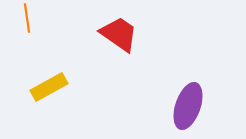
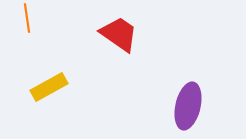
purple ellipse: rotated 6 degrees counterclockwise
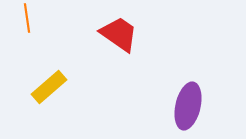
yellow rectangle: rotated 12 degrees counterclockwise
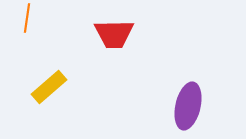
orange line: rotated 16 degrees clockwise
red trapezoid: moved 5 px left; rotated 144 degrees clockwise
